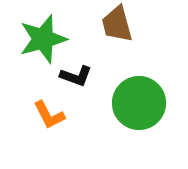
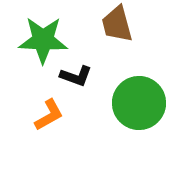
green star: moved 1 px down; rotated 18 degrees clockwise
orange L-shape: rotated 92 degrees counterclockwise
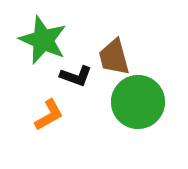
brown trapezoid: moved 3 px left, 33 px down
green star: rotated 21 degrees clockwise
green circle: moved 1 px left, 1 px up
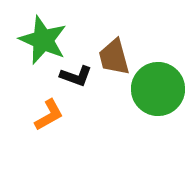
green circle: moved 20 px right, 13 px up
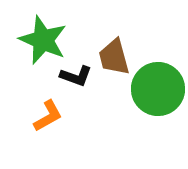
orange L-shape: moved 1 px left, 1 px down
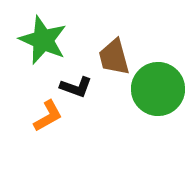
black L-shape: moved 11 px down
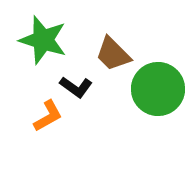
green star: rotated 6 degrees counterclockwise
brown trapezoid: moved 1 px left, 3 px up; rotated 30 degrees counterclockwise
black L-shape: rotated 16 degrees clockwise
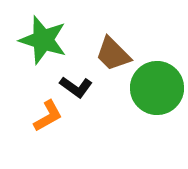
green circle: moved 1 px left, 1 px up
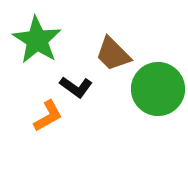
green star: moved 6 px left; rotated 15 degrees clockwise
green circle: moved 1 px right, 1 px down
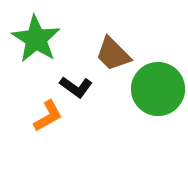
green star: moved 1 px left, 1 px up
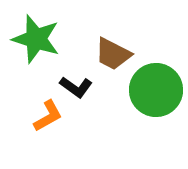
green star: rotated 15 degrees counterclockwise
brown trapezoid: rotated 18 degrees counterclockwise
green circle: moved 2 px left, 1 px down
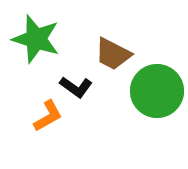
green circle: moved 1 px right, 1 px down
